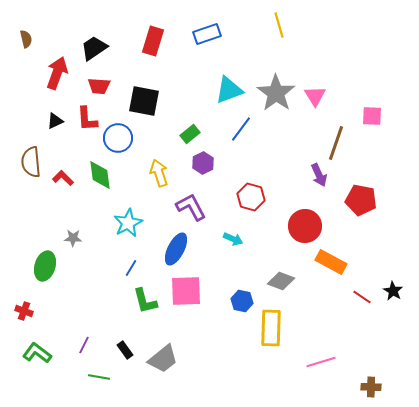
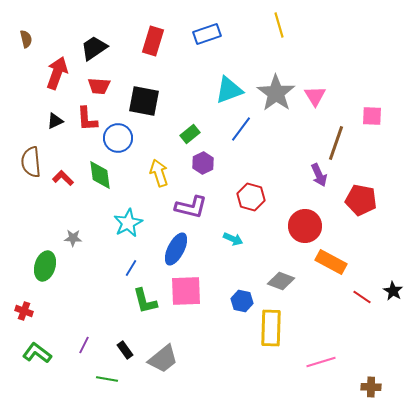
purple L-shape at (191, 207): rotated 132 degrees clockwise
green line at (99, 377): moved 8 px right, 2 px down
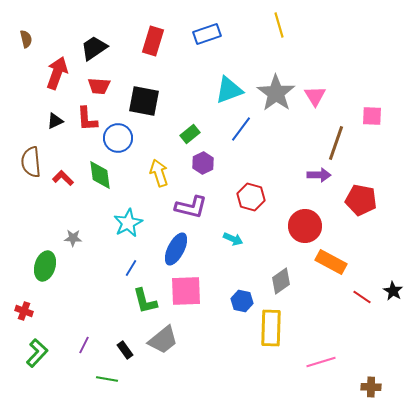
purple arrow at (319, 175): rotated 65 degrees counterclockwise
gray diamond at (281, 281): rotated 56 degrees counterclockwise
green L-shape at (37, 353): rotated 96 degrees clockwise
gray trapezoid at (163, 359): moved 19 px up
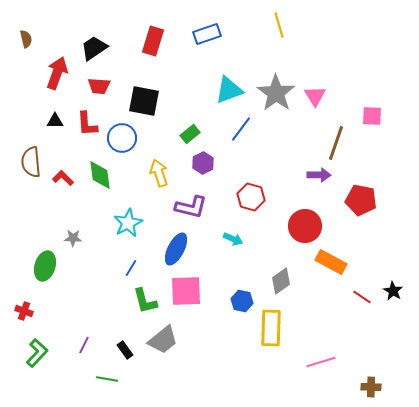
red L-shape at (87, 119): moved 5 px down
black triangle at (55, 121): rotated 24 degrees clockwise
blue circle at (118, 138): moved 4 px right
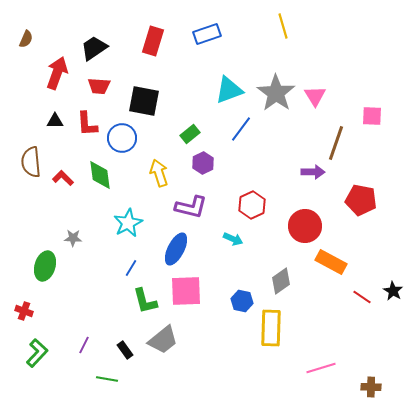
yellow line at (279, 25): moved 4 px right, 1 px down
brown semicircle at (26, 39): rotated 36 degrees clockwise
purple arrow at (319, 175): moved 6 px left, 3 px up
red hexagon at (251, 197): moved 1 px right, 8 px down; rotated 20 degrees clockwise
pink line at (321, 362): moved 6 px down
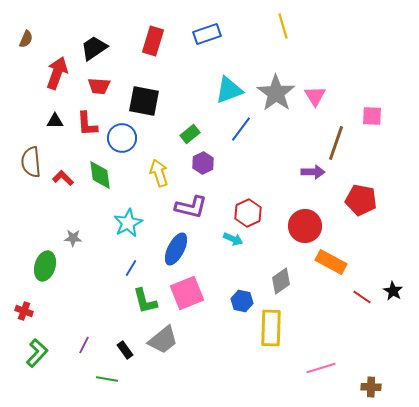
red hexagon at (252, 205): moved 4 px left, 8 px down
pink square at (186, 291): moved 1 px right, 2 px down; rotated 20 degrees counterclockwise
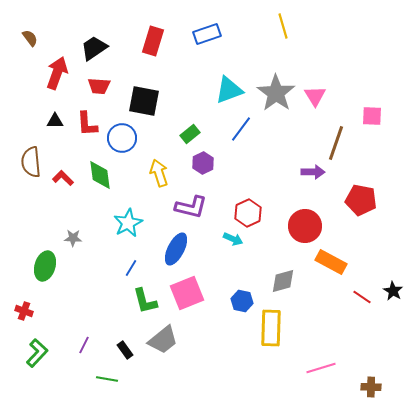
brown semicircle at (26, 39): moved 4 px right, 1 px up; rotated 60 degrees counterclockwise
gray diamond at (281, 281): moved 2 px right; rotated 20 degrees clockwise
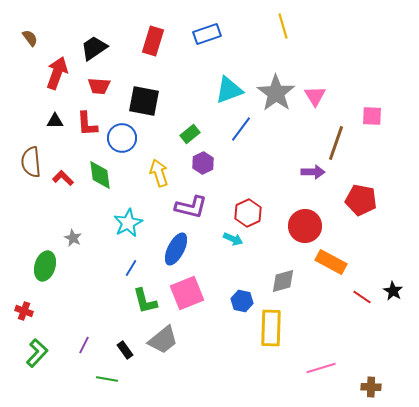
gray star at (73, 238): rotated 24 degrees clockwise
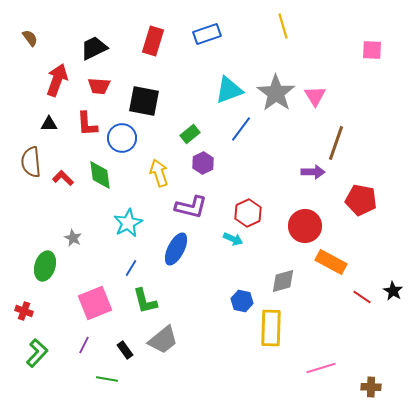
black trapezoid at (94, 48): rotated 8 degrees clockwise
red arrow at (57, 73): moved 7 px down
pink square at (372, 116): moved 66 px up
black triangle at (55, 121): moved 6 px left, 3 px down
pink square at (187, 293): moved 92 px left, 10 px down
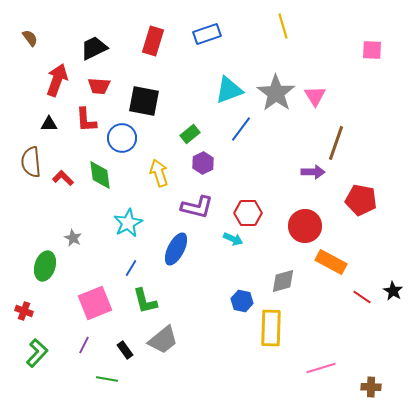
red L-shape at (87, 124): moved 1 px left, 4 px up
purple L-shape at (191, 207): moved 6 px right
red hexagon at (248, 213): rotated 24 degrees clockwise
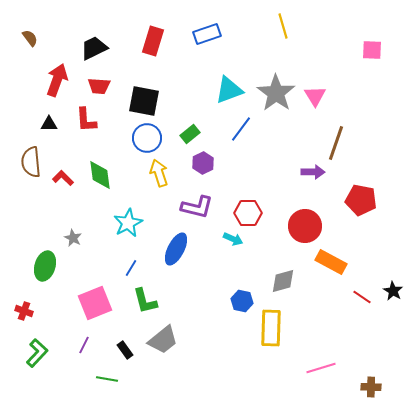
blue circle at (122, 138): moved 25 px right
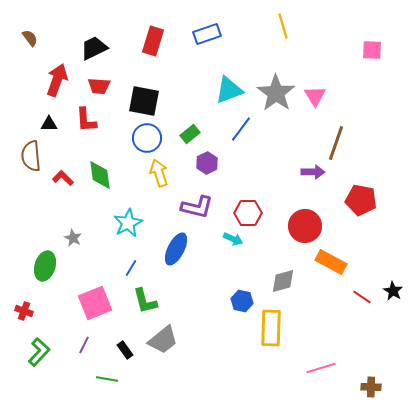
brown semicircle at (31, 162): moved 6 px up
purple hexagon at (203, 163): moved 4 px right
green L-shape at (37, 353): moved 2 px right, 1 px up
